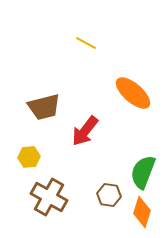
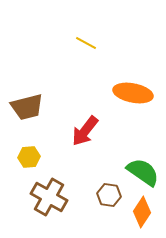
orange ellipse: rotated 30 degrees counterclockwise
brown trapezoid: moved 17 px left
green semicircle: rotated 104 degrees clockwise
orange diamond: rotated 16 degrees clockwise
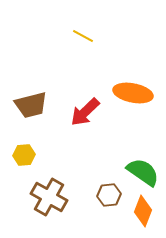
yellow line: moved 3 px left, 7 px up
brown trapezoid: moved 4 px right, 2 px up
red arrow: moved 19 px up; rotated 8 degrees clockwise
yellow hexagon: moved 5 px left, 2 px up
brown hexagon: rotated 15 degrees counterclockwise
orange diamond: moved 1 px right, 1 px up; rotated 12 degrees counterclockwise
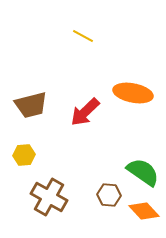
brown hexagon: rotated 10 degrees clockwise
orange diamond: moved 1 px right; rotated 64 degrees counterclockwise
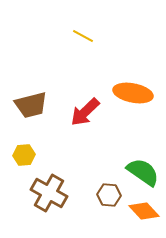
brown cross: moved 4 px up
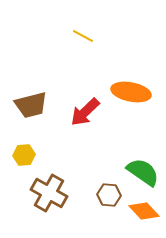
orange ellipse: moved 2 px left, 1 px up
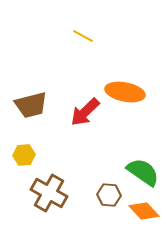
orange ellipse: moved 6 px left
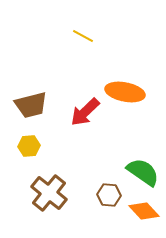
yellow hexagon: moved 5 px right, 9 px up
brown cross: rotated 9 degrees clockwise
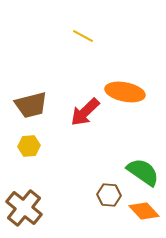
brown cross: moved 25 px left, 15 px down
